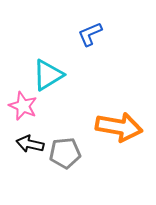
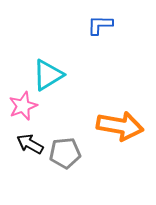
blue L-shape: moved 10 px right, 9 px up; rotated 24 degrees clockwise
pink star: rotated 28 degrees clockwise
orange arrow: moved 1 px right, 1 px up
black arrow: rotated 16 degrees clockwise
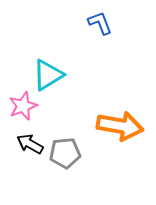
blue L-shape: moved 2 px up; rotated 68 degrees clockwise
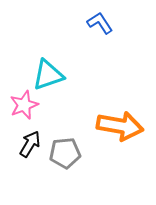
blue L-shape: rotated 12 degrees counterclockwise
cyan triangle: rotated 12 degrees clockwise
pink star: moved 1 px right, 1 px up
black arrow: rotated 92 degrees clockwise
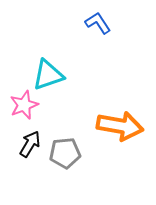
blue L-shape: moved 2 px left
